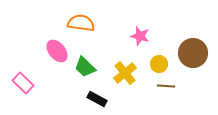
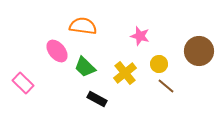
orange semicircle: moved 2 px right, 3 px down
brown circle: moved 6 px right, 2 px up
brown line: rotated 36 degrees clockwise
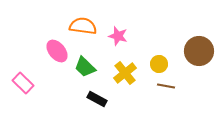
pink star: moved 22 px left
brown line: rotated 30 degrees counterclockwise
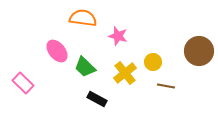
orange semicircle: moved 8 px up
yellow circle: moved 6 px left, 2 px up
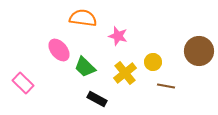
pink ellipse: moved 2 px right, 1 px up
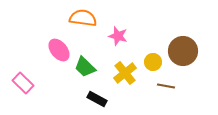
brown circle: moved 16 px left
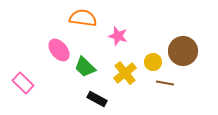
brown line: moved 1 px left, 3 px up
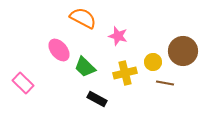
orange semicircle: rotated 20 degrees clockwise
yellow cross: rotated 25 degrees clockwise
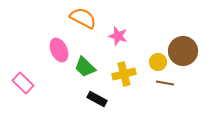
pink ellipse: rotated 15 degrees clockwise
yellow circle: moved 5 px right
yellow cross: moved 1 px left, 1 px down
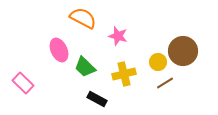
brown line: rotated 42 degrees counterclockwise
